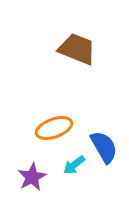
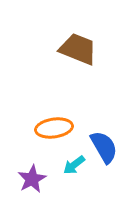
brown trapezoid: moved 1 px right
orange ellipse: rotated 12 degrees clockwise
purple star: moved 2 px down
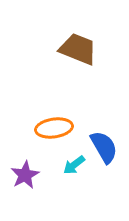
purple star: moved 7 px left, 4 px up
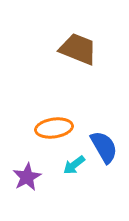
purple star: moved 2 px right, 2 px down
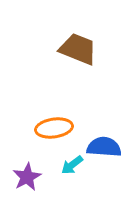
blue semicircle: rotated 56 degrees counterclockwise
cyan arrow: moved 2 px left
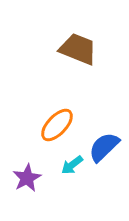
orange ellipse: moved 3 px right, 3 px up; rotated 39 degrees counterclockwise
blue semicircle: rotated 48 degrees counterclockwise
purple star: moved 1 px down
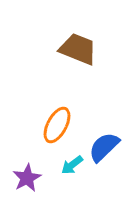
orange ellipse: rotated 15 degrees counterclockwise
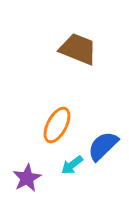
blue semicircle: moved 1 px left, 1 px up
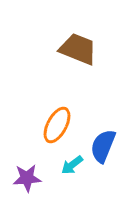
blue semicircle: rotated 24 degrees counterclockwise
purple star: rotated 24 degrees clockwise
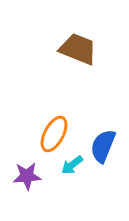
orange ellipse: moved 3 px left, 9 px down
purple star: moved 2 px up
